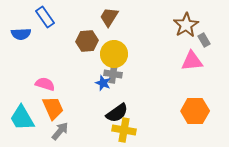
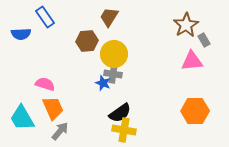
black semicircle: moved 3 px right
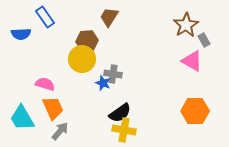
yellow circle: moved 32 px left, 5 px down
pink triangle: rotated 35 degrees clockwise
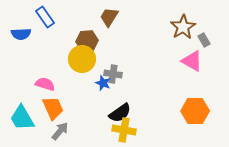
brown star: moved 3 px left, 2 px down
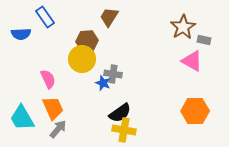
gray rectangle: rotated 48 degrees counterclockwise
pink semicircle: moved 3 px right, 5 px up; rotated 48 degrees clockwise
gray arrow: moved 2 px left, 2 px up
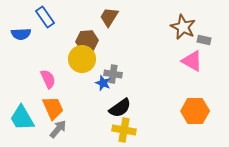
brown star: rotated 15 degrees counterclockwise
black semicircle: moved 5 px up
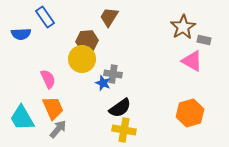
brown star: rotated 15 degrees clockwise
orange hexagon: moved 5 px left, 2 px down; rotated 16 degrees counterclockwise
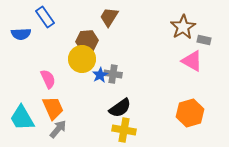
blue star: moved 3 px left, 8 px up; rotated 21 degrees clockwise
